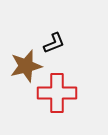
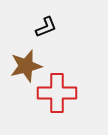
black L-shape: moved 8 px left, 16 px up
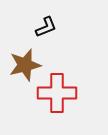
brown star: moved 1 px left, 1 px up
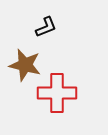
brown star: rotated 28 degrees clockwise
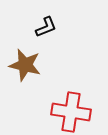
red cross: moved 14 px right, 19 px down; rotated 9 degrees clockwise
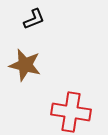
black L-shape: moved 12 px left, 8 px up
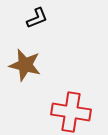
black L-shape: moved 3 px right, 1 px up
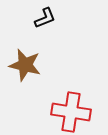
black L-shape: moved 8 px right
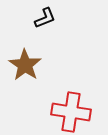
brown star: rotated 20 degrees clockwise
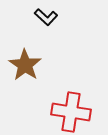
black L-shape: moved 1 px right, 1 px up; rotated 65 degrees clockwise
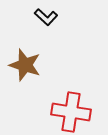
brown star: rotated 16 degrees counterclockwise
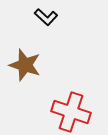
red cross: rotated 9 degrees clockwise
